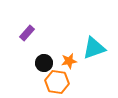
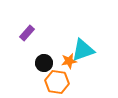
cyan triangle: moved 11 px left, 2 px down
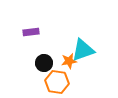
purple rectangle: moved 4 px right, 1 px up; rotated 42 degrees clockwise
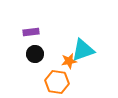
black circle: moved 9 px left, 9 px up
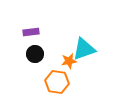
cyan triangle: moved 1 px right, 1 px up
